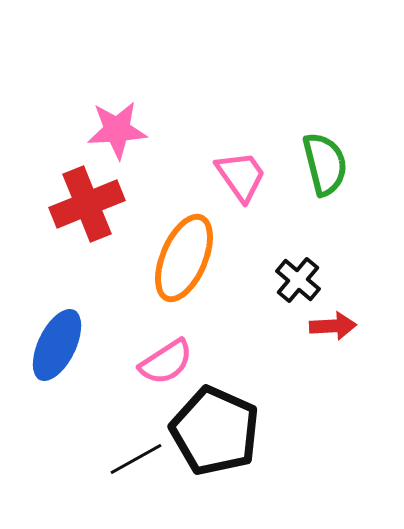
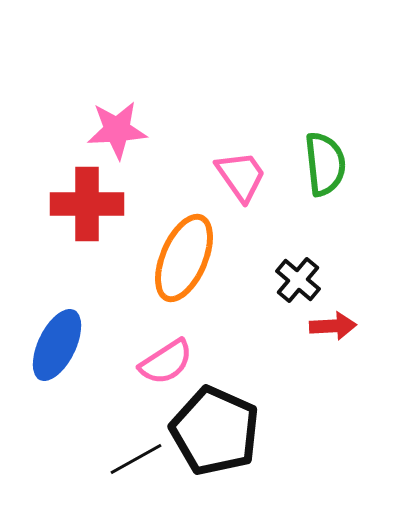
green semicircle: rotated 8 degrees clockwise
red cross: rotated 22 degrees clockwise
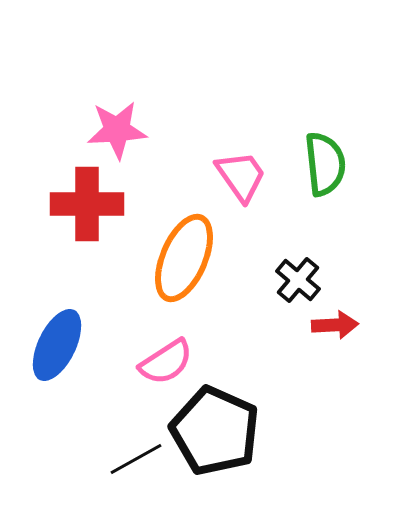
red arrow: moved 2 px right, 1 px up
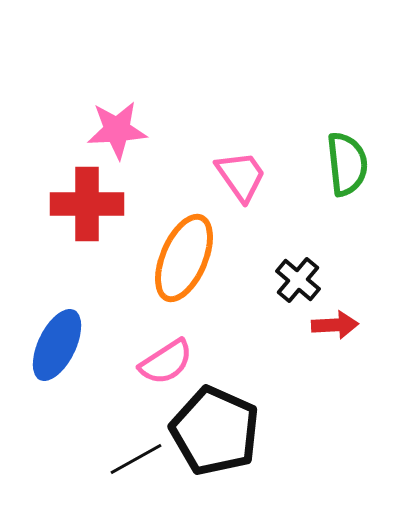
green semicircle: moved 22 px right
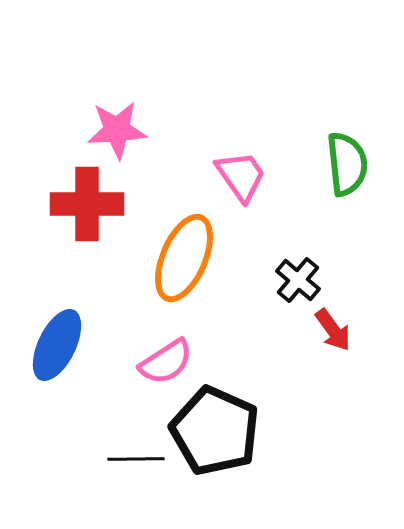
red arrow: moved 2 px left, 5 px down; rotated 57 degrees clockwise
black line: rotated 28 degrees clockwise
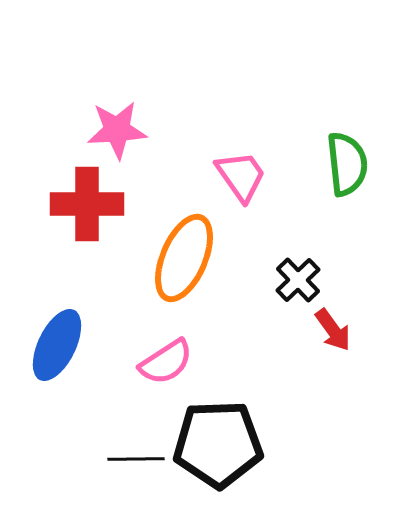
black cross: rotated 6 degrees clockwise
black pentagon: moved 3 px right, 13 px down; rotated 26 degrees counterclockwise
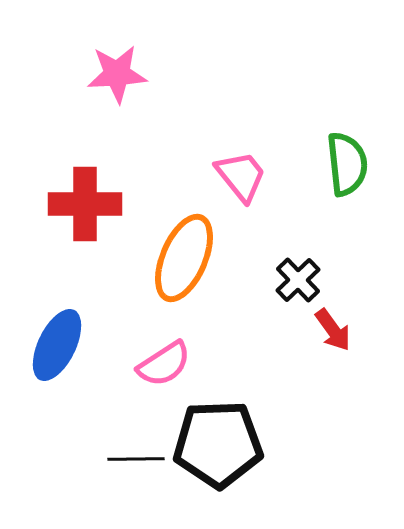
pink star: moved 56 px up
pink trapezoid: rotated 4 degrees counterclockwise
red cross: moved 2 px left
pink semicircle: moved 2 px left, 2 px down
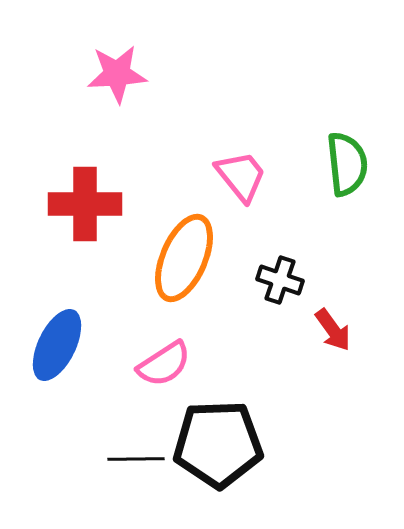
black cross: moved 18 px left; rotated 27 degrees counterclockwise
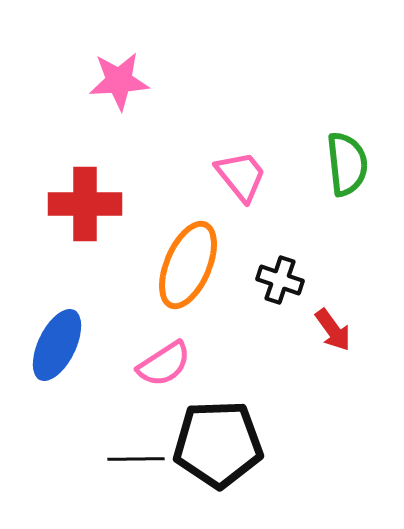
pink star: moved 2 px right, 7 px down
orange ellipse: moved 4 px right, 7 px down
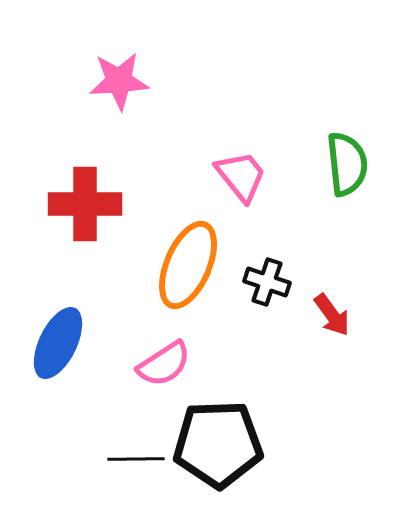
black cross: moved 13 px left, 2 px down
red arrow: moved 1 px left, 15 px up
blue ellipse: moved 1 px right, 2 px up
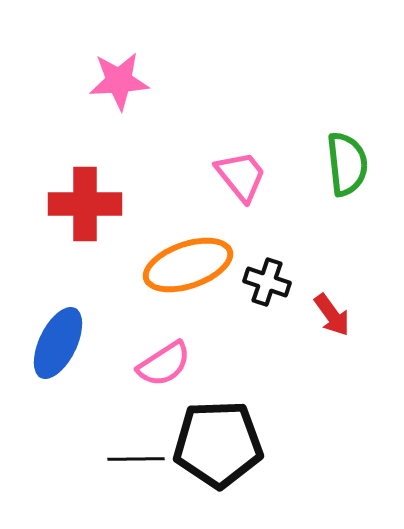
orange ellipse: rotated 48 degrees clockwise
